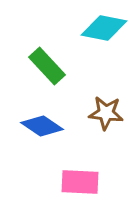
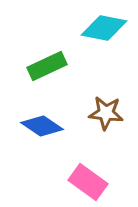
green rectangle: rotated 72 degrees counterclockwise
pink rectangle: moved 8 px right; rotated 33 degrees clockwise
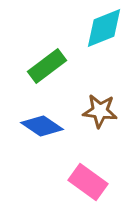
cyan diamond: rotated 33 degrees counterclockwise
green rectangle: rotated 12 degrees counterclockwise
brown star: moved 6 px left, 2 px up
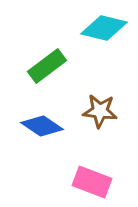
cyan diamond: rotated 36 degrees clockwise
pink rectangle: moved 4 px right; rotated 15 degrees counterclockwise
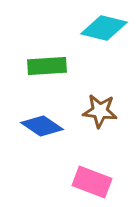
green rectangle: rotated 33 degrees clockwise
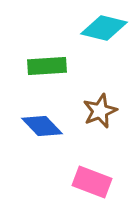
brown star: rotated 28 degrees counterclockwise
blue diamond: rotated 12 degrees clockwise
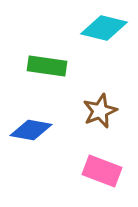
green rectangle: rotated 12 degrees clockwise
blue diamond: moved 11 px left, 4 px down; rotated 36 degrees counterclockwise
pink rectangle: moved 10 px right, 11 px up
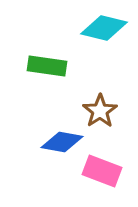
brown star: rotated 12 degrees counterclockwise
blue diamond: moved 31 px right, 12 px down
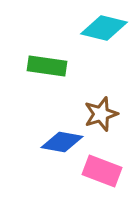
brown star: moved 1 px right, 3 px down; rotated 16 degrees clockwise
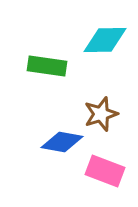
cyan diamond: moved 1 px right, 12 px down; rotated 15 degrees counterclockwise
pink rectangle: moved 3 px right
